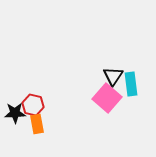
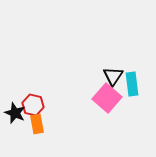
cyan rectangle: moved 1 px right
black star: rotated 25 degrees clockwise
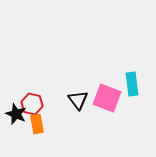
black triangle: moved 35 px left, 24 px down; rotated 10 degrees counterclockwise
pink square: rotated 20 degrees counterclockwise
red hexagon: moved 1 px left, 1 px up
black star: moved 1 px right, 1 px down
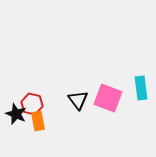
cyan rectangle: moved 9 px right, 4 px down
pink square: moved 1 px right
orange rectangle: moved 1 px right, 3 px up
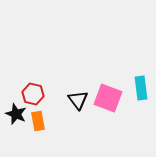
red hexagon: moved 1 px right, 10 px up
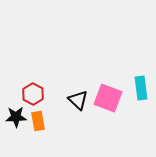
red hexagon: rotated 15 degrees clockwise
black triangle: rotated 10 degrees counterclockwise
black star: moved 3 px down; rotated 25 degrees counterclockwise
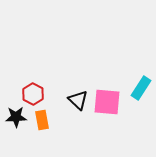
cyan rectangle: rotated 40 degrees clockwise
pink square: moved 1 px left, 4 px down; rotated 16 degrees counterclockwise
orange rectangle: moved 4 px right, 1 px up
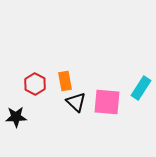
red hexagon: moved 2 px right, 10 px up
black triangle: moved 2 px left, 2 px down
orange rectangle: moved 23 px right, 39 px up
